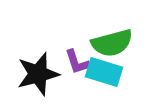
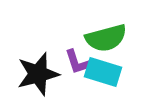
green semicircle: moved 6 px left, 5 px up
cyan rectangle: moved 1 px left
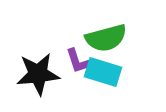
purple L-shape: moved 1 px right, 1 px up
black star: rotated 9 degrees clockwise
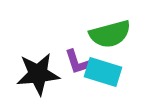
green semicircle: moved 4 px right, 4 px up
purple L-shape: moved 1 px left, 1 px down
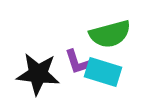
black star: rotated 12 degrees clockwise
